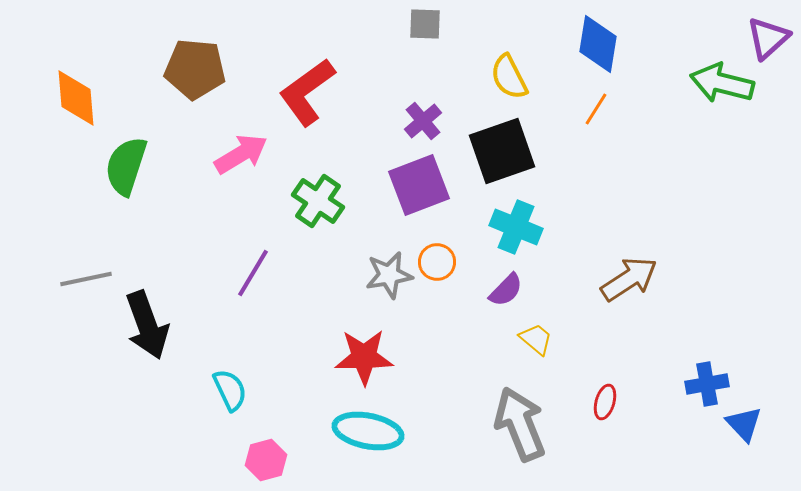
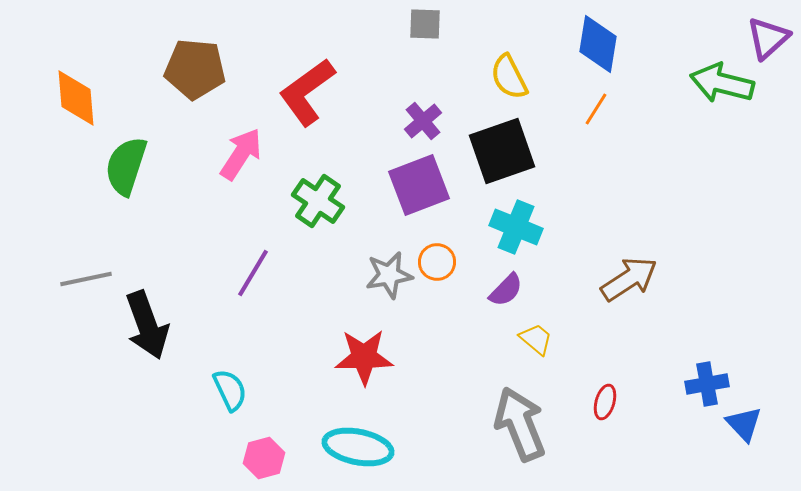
pink arrow: rotated 26 degrees counterclockwise
cyan ellipse: moved 10 px left, 16 px down
pink hexagon: moved 2 px left, 2 px up
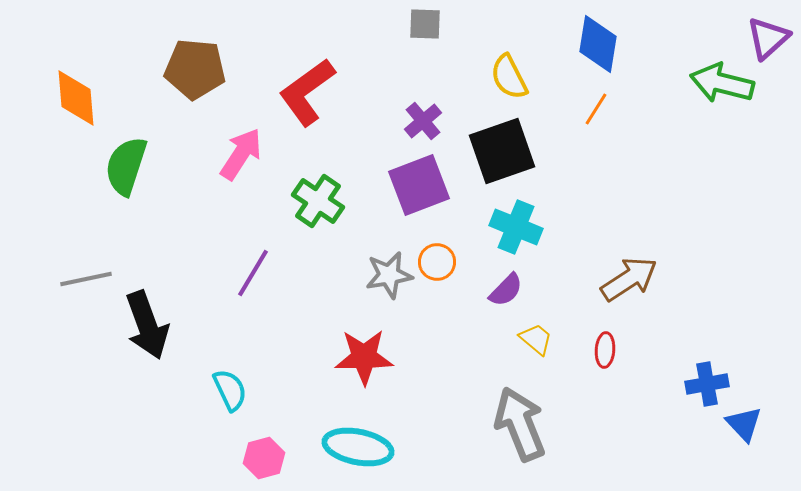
red ellipse: moved 52 px up; rotated 12 degrees counterclockwise
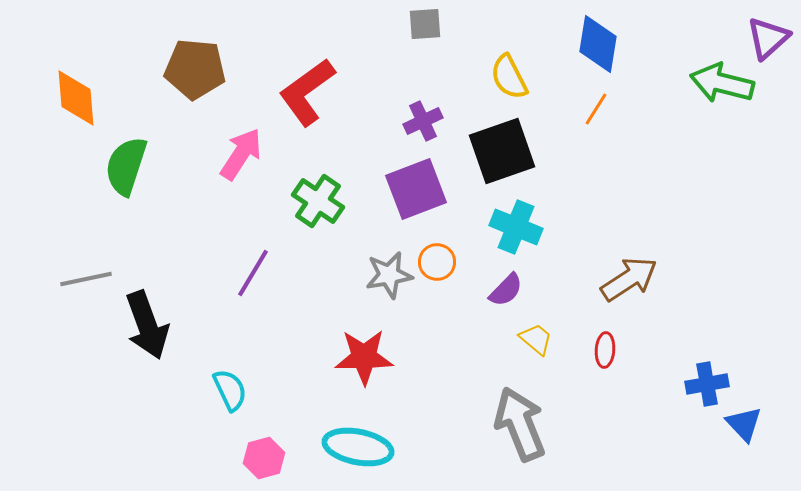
gray square: rotated 6 degrees counterclockwise
purple cross: rotated 15 degrees clockwise
purple square: moved 3 px left, 4 px down
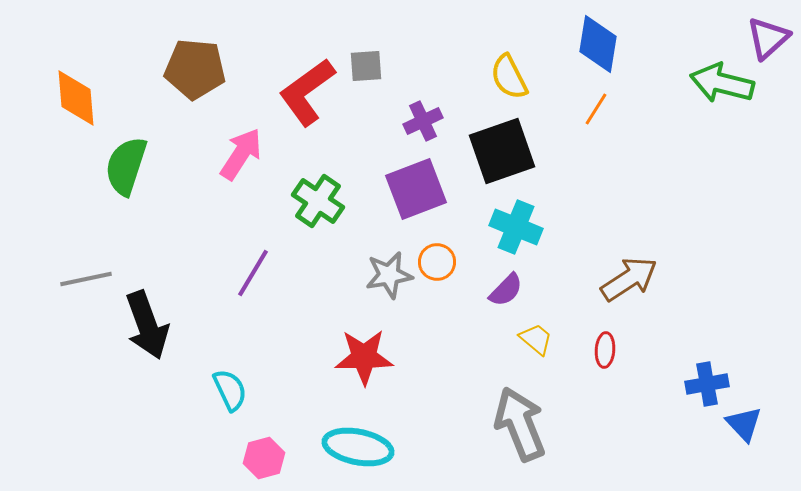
gray square: moved 59 px left, 42 px down
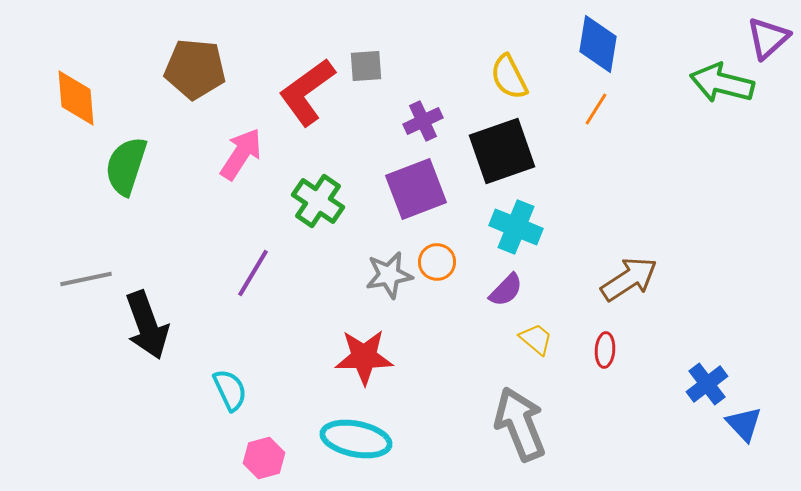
blue cross: rotated 27 degrees counterclockwise
cyan ellipse: moved 2 px left, 8 px up
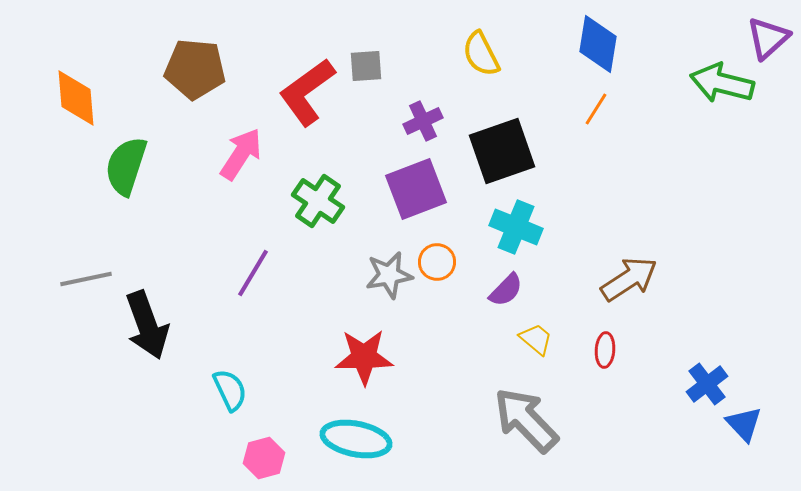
yellow semicircle: moved 28 px left, 23 px up
gray arrow: moved 6 px right, 4 px up; rotated 22 degrees counterclockwise
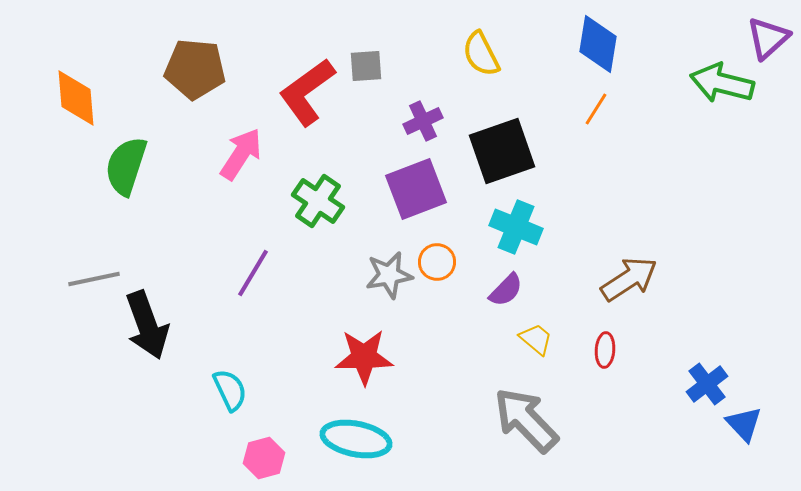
gray line: moved 8 px right
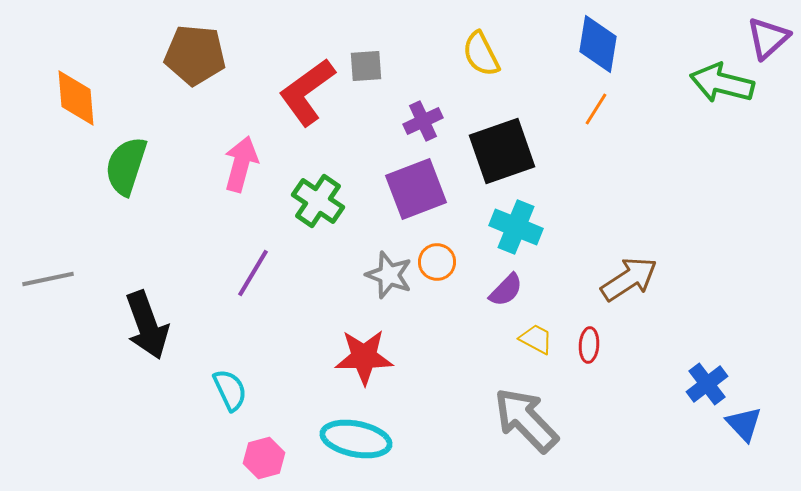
brown pentagon: moved 14 px up
pink arrow: moved 10 px down; rotated 18 degrees counterclockwise
gray star: rotated 30 degrees clockwise
gray line: moved 46 px left
yellow trapezoid: rotated 12 degrees counterclockwise
red ellipse: moved 16 px left, 5 px up
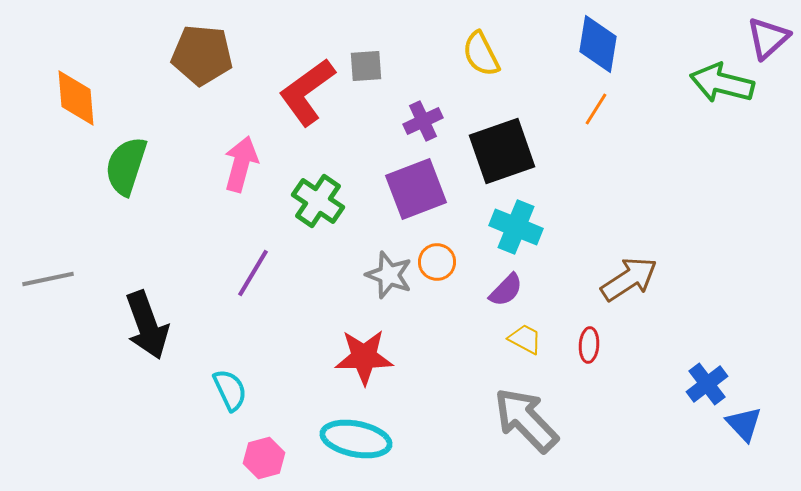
brown pentagon: moved 7 px right
yellow trapezoid: moved 11 px left
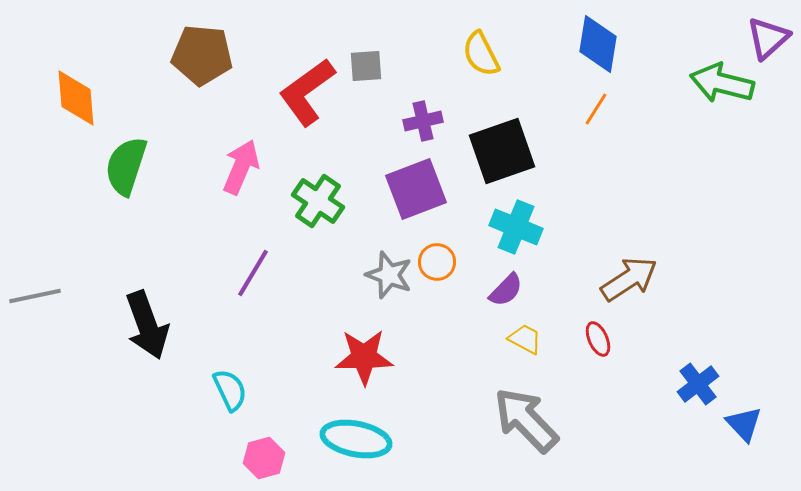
purple cross: rotated 12 degrees clockwise
pink arrow: moved 3 px down; rotated 8 degrees clockwise
gray line: moved 13 px left, 17 px down
red ellipse: moved 9 px right, 6 px up; rotated 28 degrees counterclockwise
blue cross: moved 9 px left
